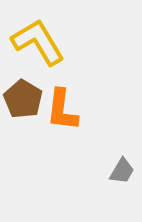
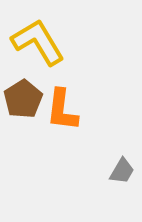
brown pentagon: rotated 9 degrees clockwise
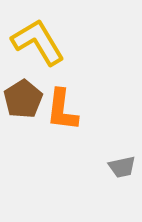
gray trapezoid: moved 4 px up; rotated 48 degrees clockwise
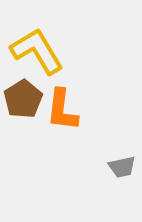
yellow L-shape: moved 1 px left, 9 px down
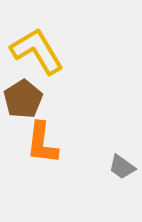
orange L-shape: moved 20 px left, 33 px down
gray trapezoid: rotated 48 degrees clockwise
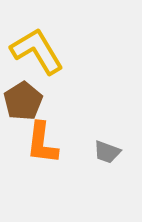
brown pentagon: moved 2 px down
gray trapezoid: moved 15 px left, 15 px up; rotated 16 degrees counterclockwise
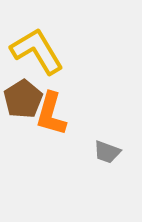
brown pentagon: moved 2 px up
orange L-shape: moved 9 px right, 29 px up; rotated 9 degrees clockwise
